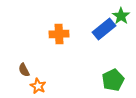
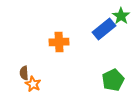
orange cross: moved 8 px down
brown semicircle: moved 3 px down; rotated 24 degrees clockwise
orange star: moved 5 px left, 2 px up
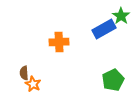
blue rectangle: rotated 10 degrees clockwise
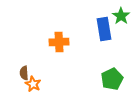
blue rectangle: rotated 70 degrees counterclockwise
green pentagon: moved 1 px left, 1 px up
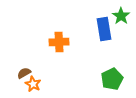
brown semicircle: rotated 64 degrees clockwise
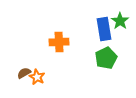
green star: moved 1 px left, 5 px down
green pentagon: moved 6 px left, 21 px up
orange star: moved 4 px right, 7 px up
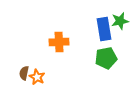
green star: rotated 24 degrees clockwise
green pentagon: rotated 15 degrees clockwise
brown semicircle: rotated 48 degrees counterclockwise
